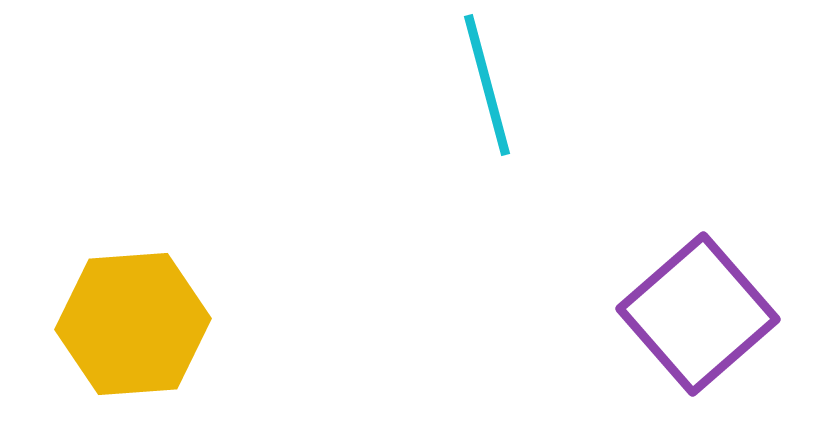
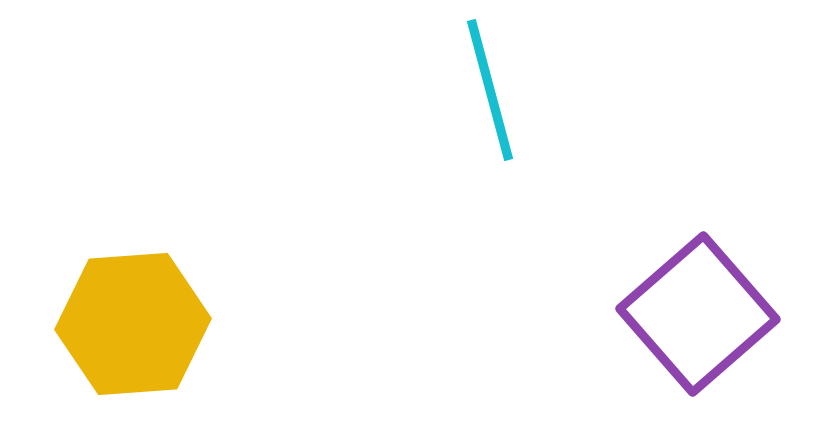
cyan line: moved 3 px right, 5 px down
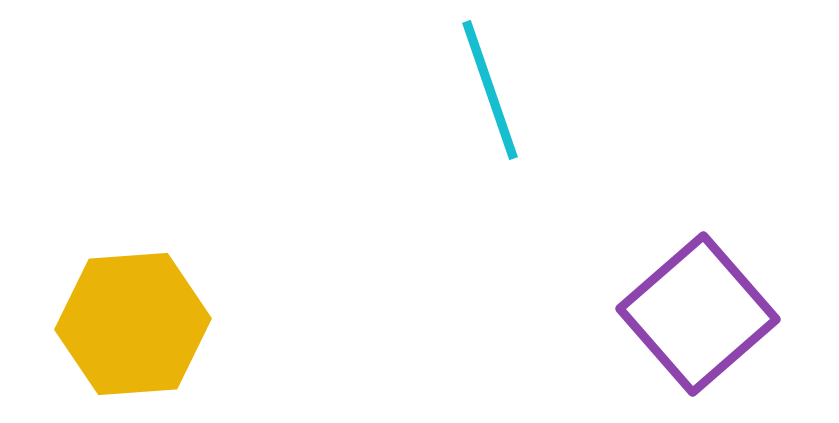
cyan line: rotated 4 degrees counterclockwise
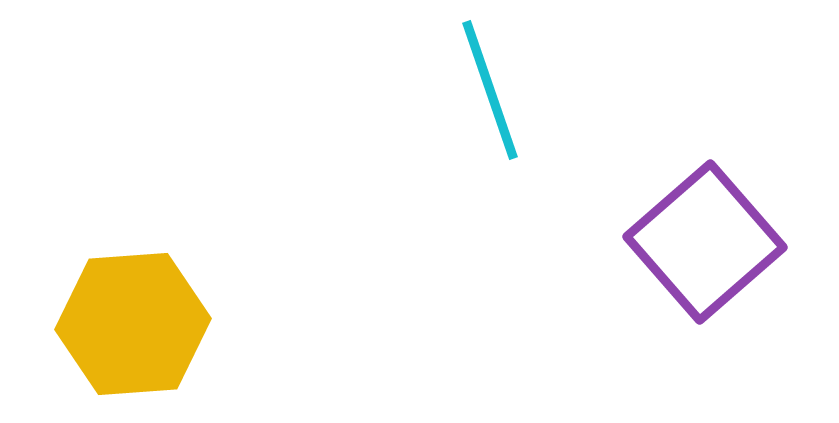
purple square: moved 7 px right, 72 px up
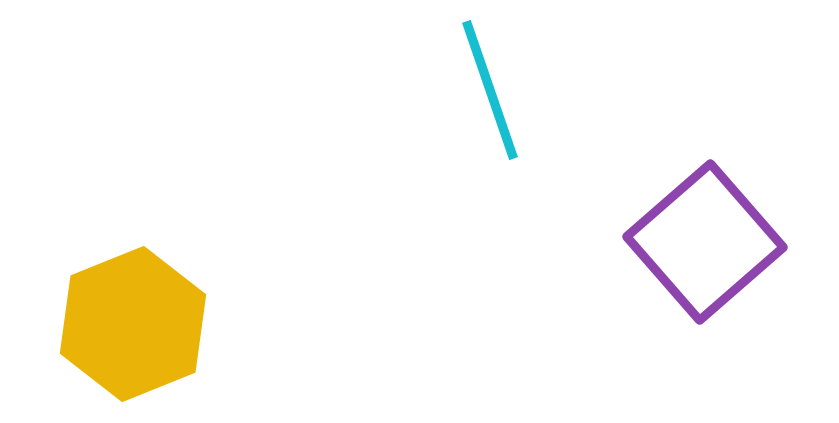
yellow hexagon: rotated 18 degrees counterclockwise
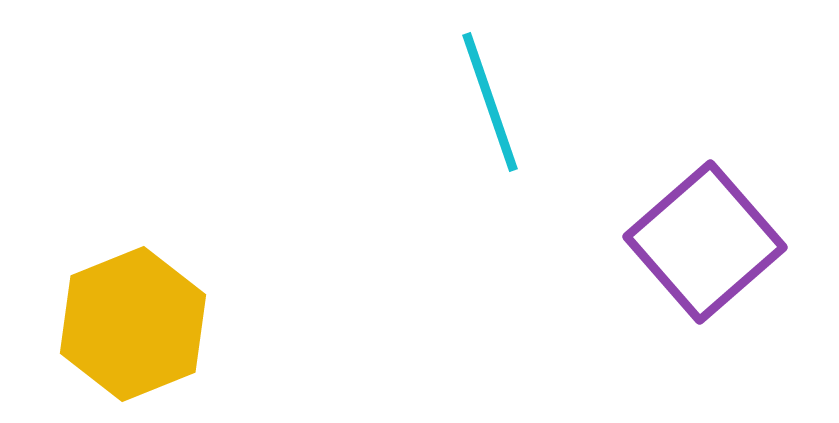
cyan line: moved 12 px down
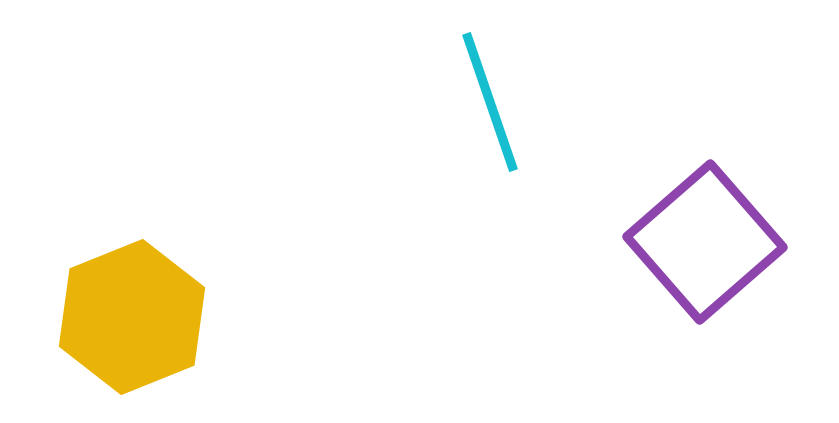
yellow hexagon: moved 1 px left, 7 px up
